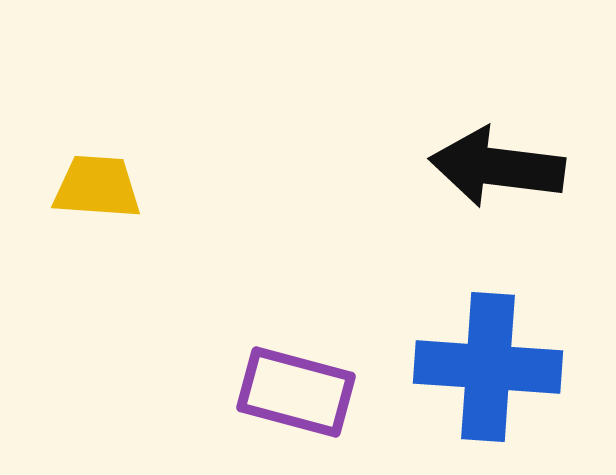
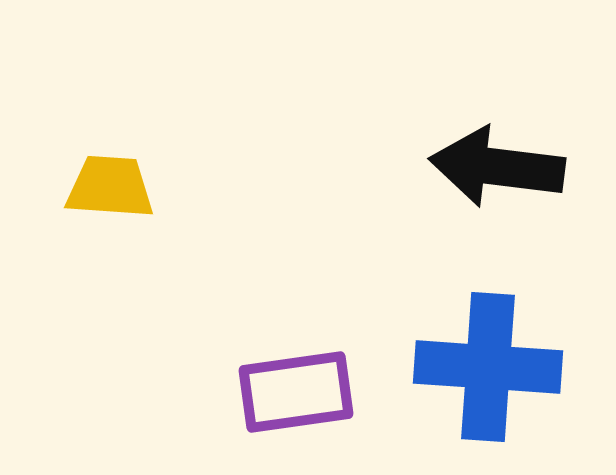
yellow trapezoid: moved 13 px right
purple rectangle: rotated 23 degrees counterclockwise
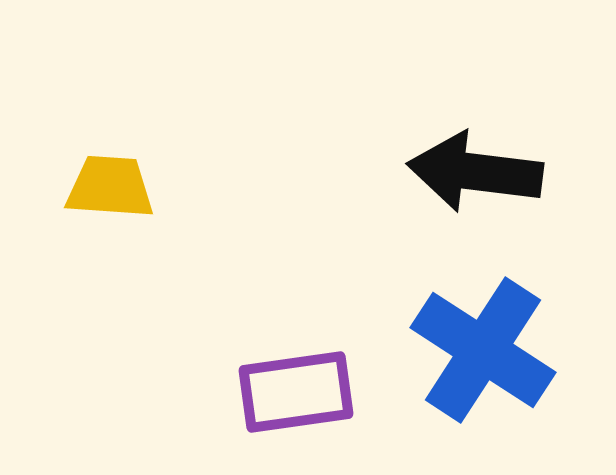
black arrow: moved 22 px left, 5 px down
blue cross: moved 5 px left, 17 px up; rotated 29 degrees clockwise
